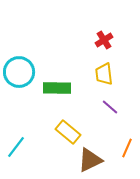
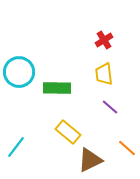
orange line: rotated 72 degrees counterclockwise
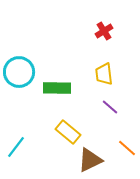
red cross: moved 9 px up
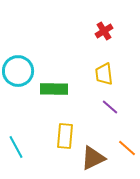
cyan circle: moved 1 px left, 1 px up
green rectangle: moved 3 px left, 1 px down
yellow rectangle: moved 3 px left, 4 px down; rotated 55 degrees clockwise
cyan line: rotated 65 degrees counterclockwise
brown triangle: moved 3 px right, 2 px up
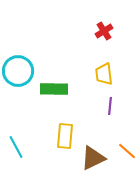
purple line: moved 1 px up; rotated 54 degrees clockwise
orange line: moved 3 px down
